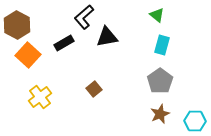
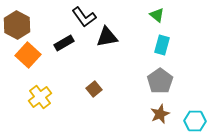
black L-shape: rotated 85 degrees counterclockwise
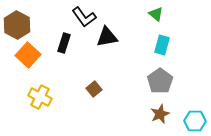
green triangle: moved 1 px left, 1 px up
black rectangle: rotated 42 degrees counterclockwise
yellow cross: rotated 25 degrees counterclockwise
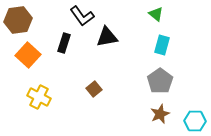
black L-shape: moved 2 px left, 1 px up
brown hexagon: moved 1 px right, 5 px up; rotated 24 degrees clockwise
yellow cross: moved 1 px left
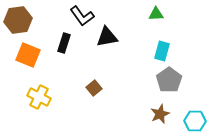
green triangle: rotated 42 degrees counterclockwise
cyan rectangle: moved 6 px down
orange square: rotated 20 degrees counterclockwise
gray pentagon: moved 9 px right, 1 px up
brown square: moved 1 px up
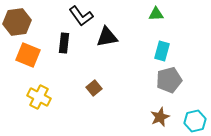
black L-shape: moved 1 px left
brown hexagon: moved 1 px left, 2 px down
black rectangle: rotated 12 degrees counterclockwise
gray pentagon: rotated 20 degrees clockwise
brown star: moved 3 px down
cyan hexagon: rotated 15 degrees counterclockwise
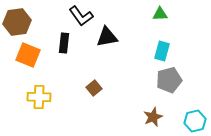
green triangle: moved 4 px right
yellow cross: rotated 25 degrees counterclockwise
brown star: moved 7 px left
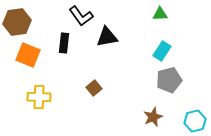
cyan rectangle: rotated 18 degrees clockwise
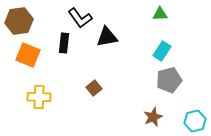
black L-shape: moved 1 px left, 2 px down
brown hexagon: moved 2 px right, 1 px up
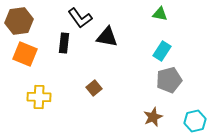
green triangle: rotated 14 degrees clockwise
black triangle: rotated 20 degrees clockwise
orange square: moved 3 px left, 1 px up
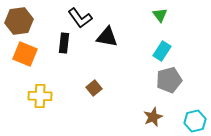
green triangle: moved 1 px down; rotated 42 degrees clockwise
yellow cross: moved 1 px right, 1 px up
